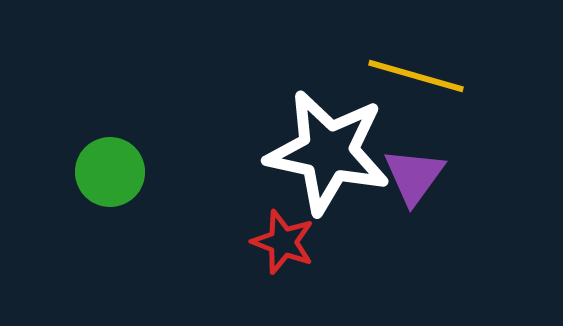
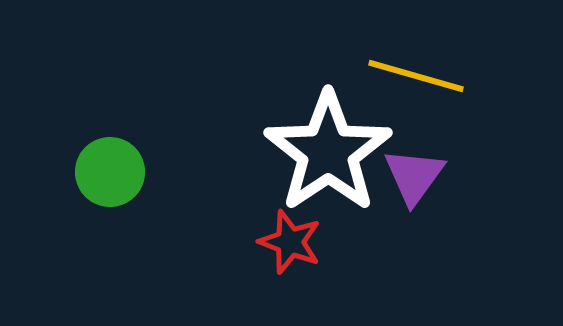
white star: rotated 26 degrees clockwise
red star: moved 7 px right
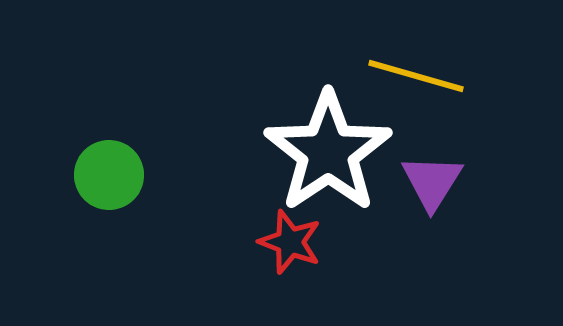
green circle: moved 1 px left, 3 px down
purple triangle: moved 18 px right, 6 px down; rotated 4 degrees counterclockwise
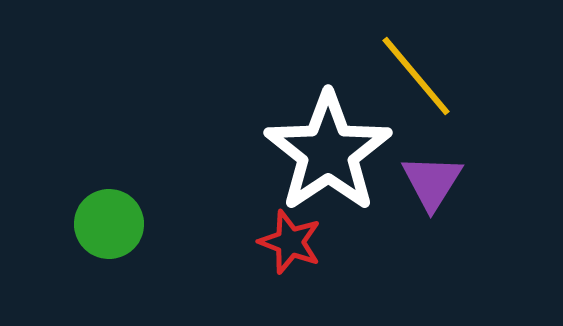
yellow line: rotated 34 degrees clockwise
green circle: moved 49 px down
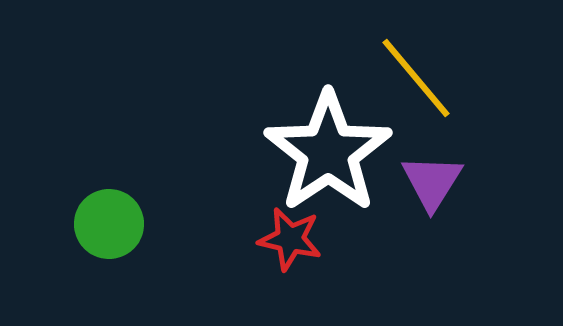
yellow line: moved 2 px down
red star: moved 3 px up; rotated 8 degrees counterclockwise
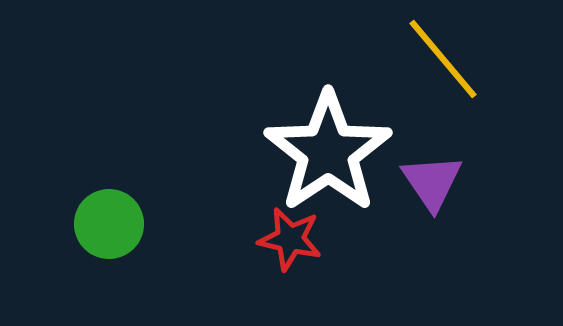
yellow line: moved 27 px right, 19 px up
purple triangle: rotated 6 degrees counterclockwise
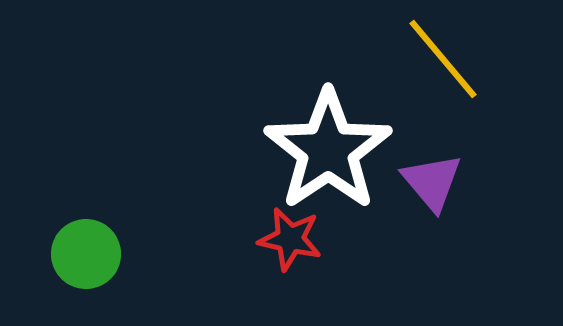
white star: moved 2 px up
purple triangle: rotated 6 degrees counterclockwise
green circle: moved 23 px left, 30 px down
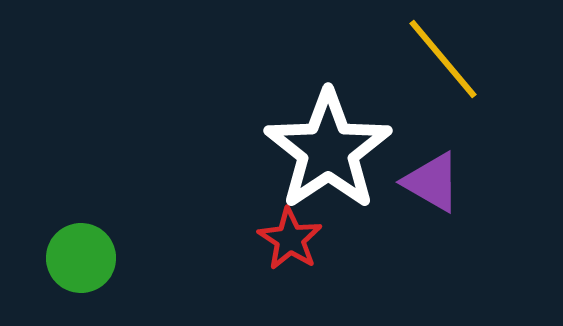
purple triangle: rotated 20 degrees counterclockwise
red star: rotated 20 degrees clockwise
green circle: moved 5 px left, 4 px down
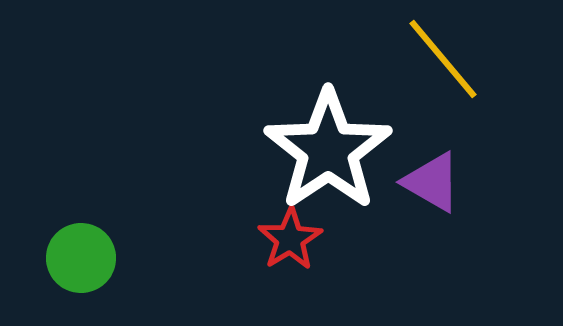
red star: rotated 8 degrees clockwise
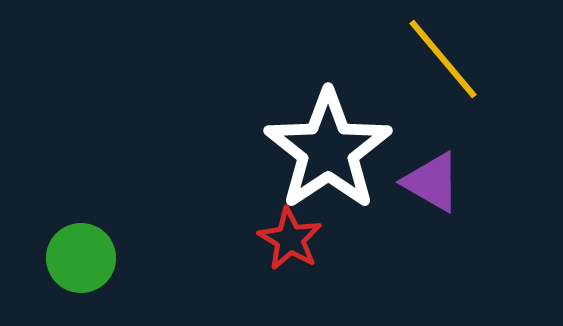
red star: rotated 10 degrees counterclockwise
